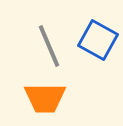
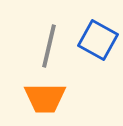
gray line: rotated 36 degrees clockwise
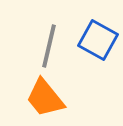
orange trapezoid: rotated 51 degrees clockwise
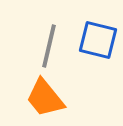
blue square: rotated 15 degrees counterclockwise
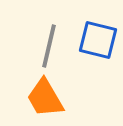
orange trapezoid: rotated 9 degrees clockwise
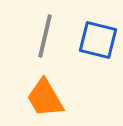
gray line: moved 4 px left, 10 px up
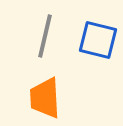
orange trapezoid: rotated 27 degrees clockwise
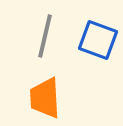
blue square: rotated 6 degrees clockwise
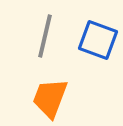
orange trapezoid: moved 5 px right; rotated 24 degrees clockwise
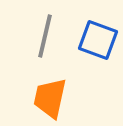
orange trapezoid: rotated 9 degrees counterclockwise
